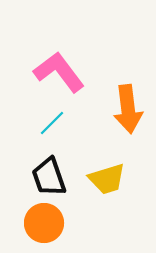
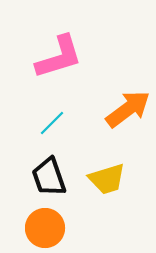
pink L-shape: moved 15 px up; rotated 110 degrees clockwise
orange arrow: rotated 120 degrees counterclockwise
orange circle: moved 1 px right, 5 px down
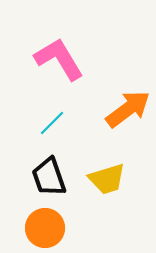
pink L-shape: moved 2 px down; rotated 104 degrees counterclockwise
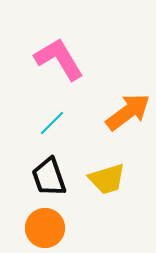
orange arrow: moved 3 px down
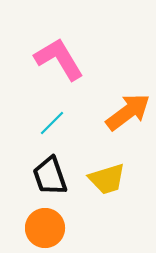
black trapezoid: moved 1 px right, 1 px up
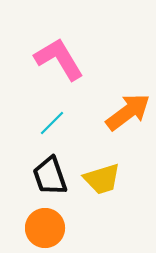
yellow trapezoid: moved 5 px left
